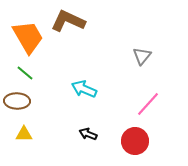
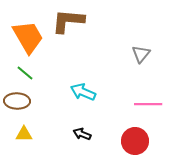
brown L-shape: rotated 20 degrees counterclockwise
gray triangle: moved 1 px left, 2 px up
cyan arrow: moved 1 px left, 3 px down
pink line: rotated 48 degrees clockwise
black arrow: moved 6 px left
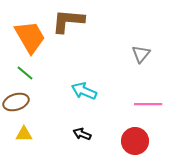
orange trapezoid: moved 2 px right
cyan arrow: moved 1 px right, 1 px up
brown ellipse: moved 1 px left, 1 px down; rotated 20 degrees counterclockwise
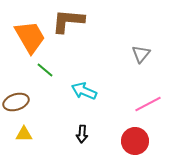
green line: moved 20 px right, 3 px up
pink line: rotated 28 degrees counterclockwise
black arrow: rotated 108 degrees counterclockwise
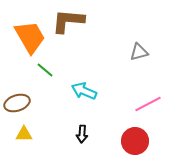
gray triangle: moved 2 px left, 2 px up; rotated 36 degrees clockwise
brown ellipse: moved 1 px right, 1 px down
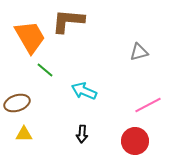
pink line: moved 1 px down
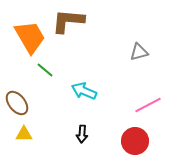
brown ellipse: rotated 70 degrees clockwise
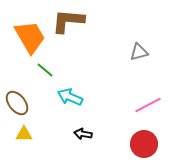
cyan arrow: moved 14 px left, 6 px down
black arrow: moved 1 px right; rotated 96 degrees clockwise
red circle: moved 9 px right, 3 px down
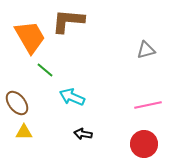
gray triangle: moved 7 px right, 2 px up
cyan arrow: moved 2 px right
pink line: rotated 16 degrees clockwise
yellow triangle: moved 2 px up
